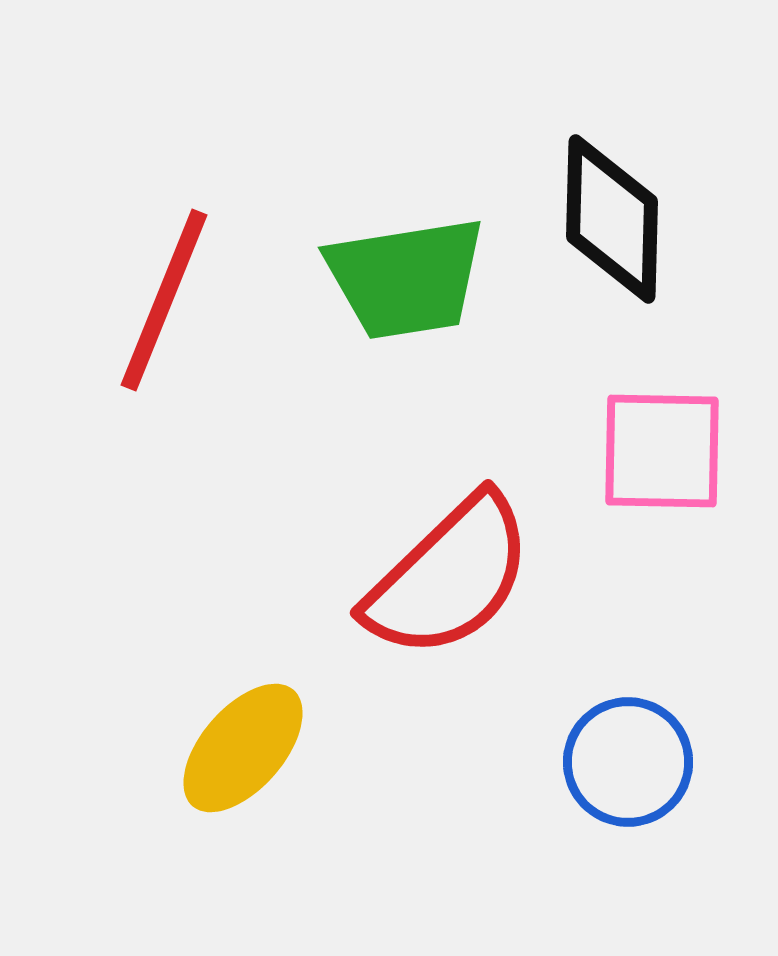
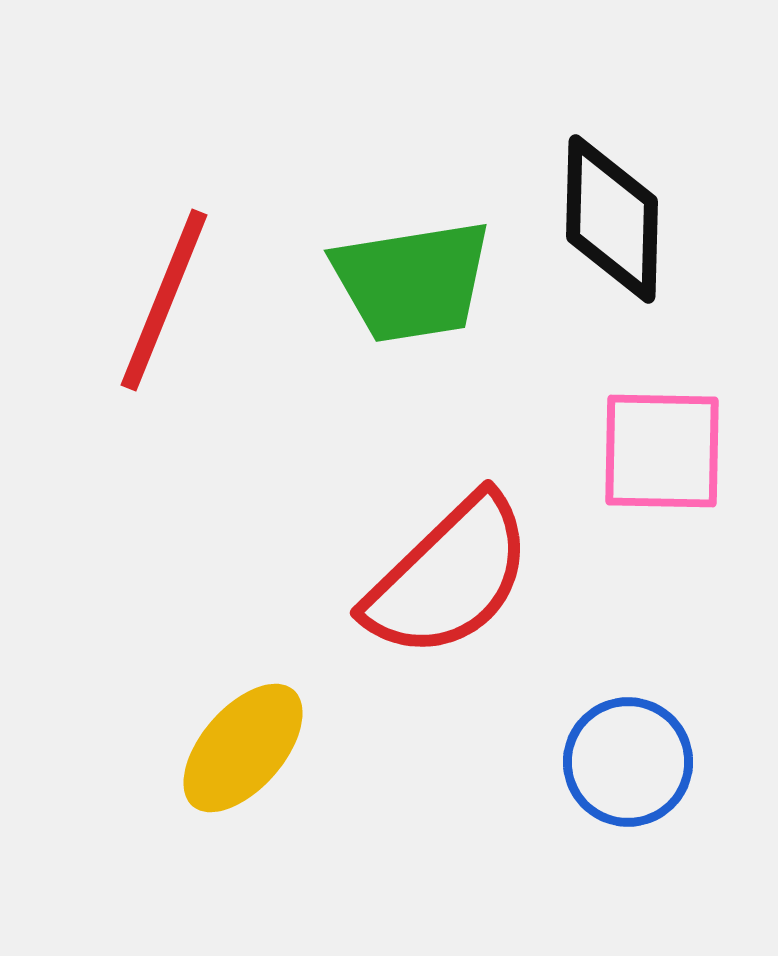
green trapezoid: moved 6 px right, 3 px down
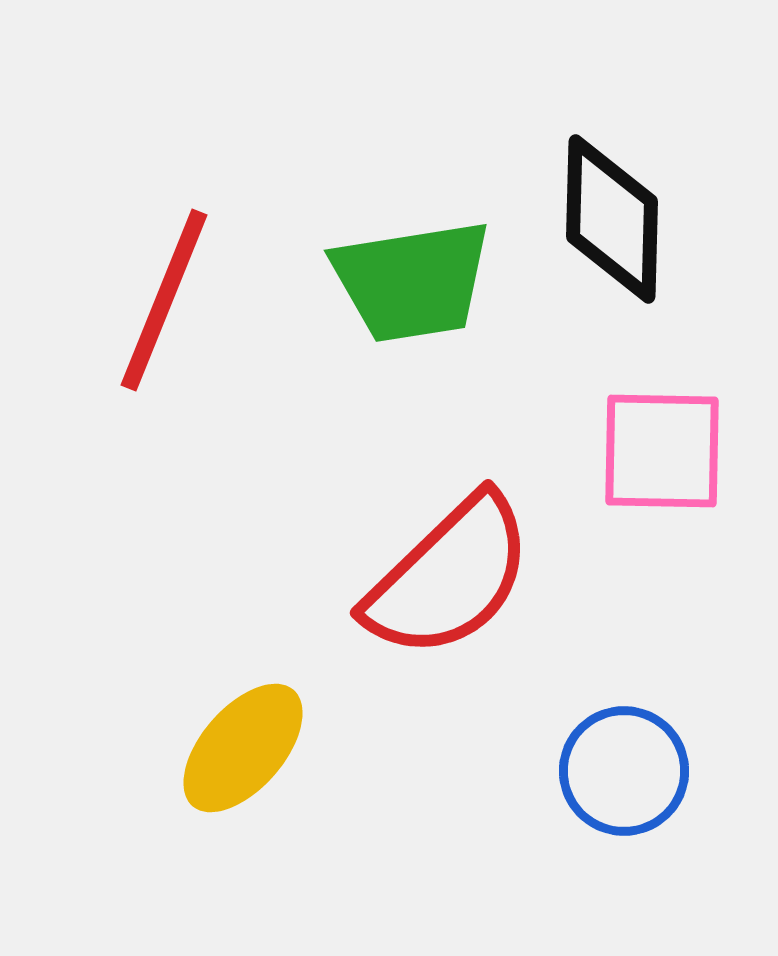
blue circle: moved 4 px left, 9 px down
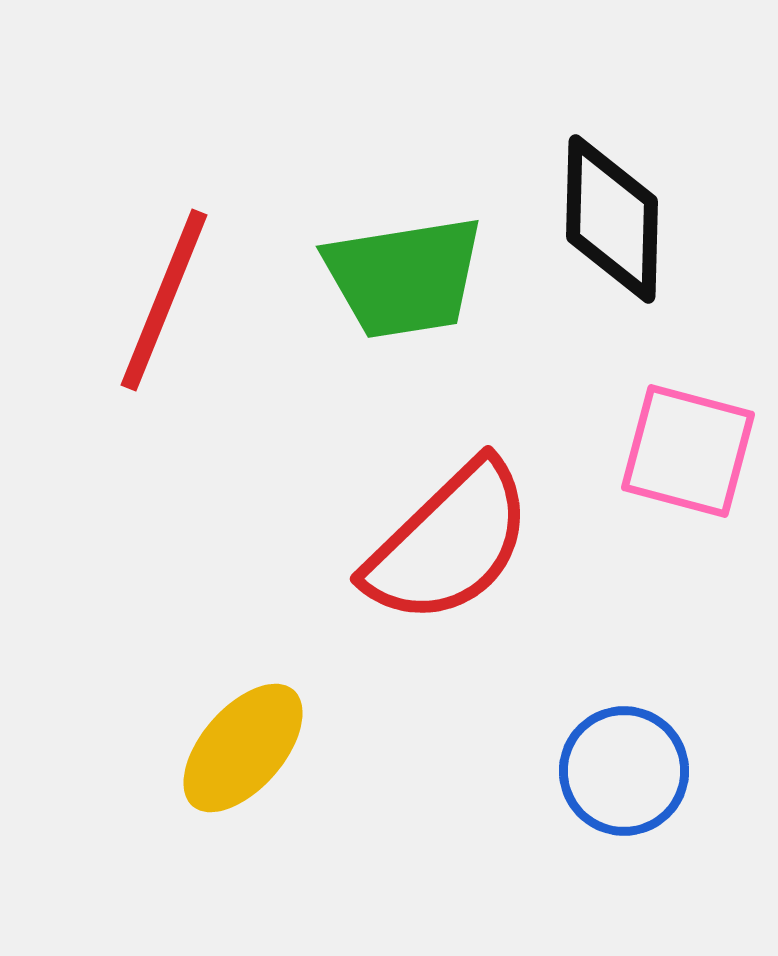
green trapezoid: moved 8 px left, 4 px up
pink square: moved 26 px right; rotated 14 degrees clockwise
red semicircle: moved 34 px up
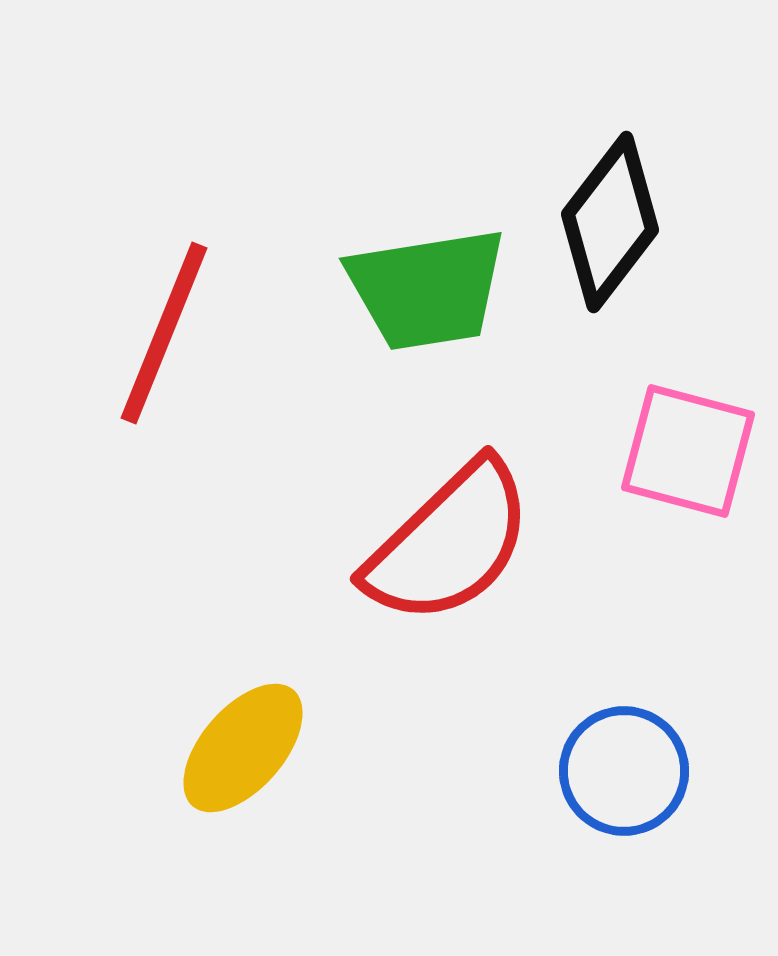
black diamond: moved 2 px left, 3 px down; rotated 36 degrees clockwise
green trapezoid: moved 23 px right, 12 px down
red line: moved 33 px down
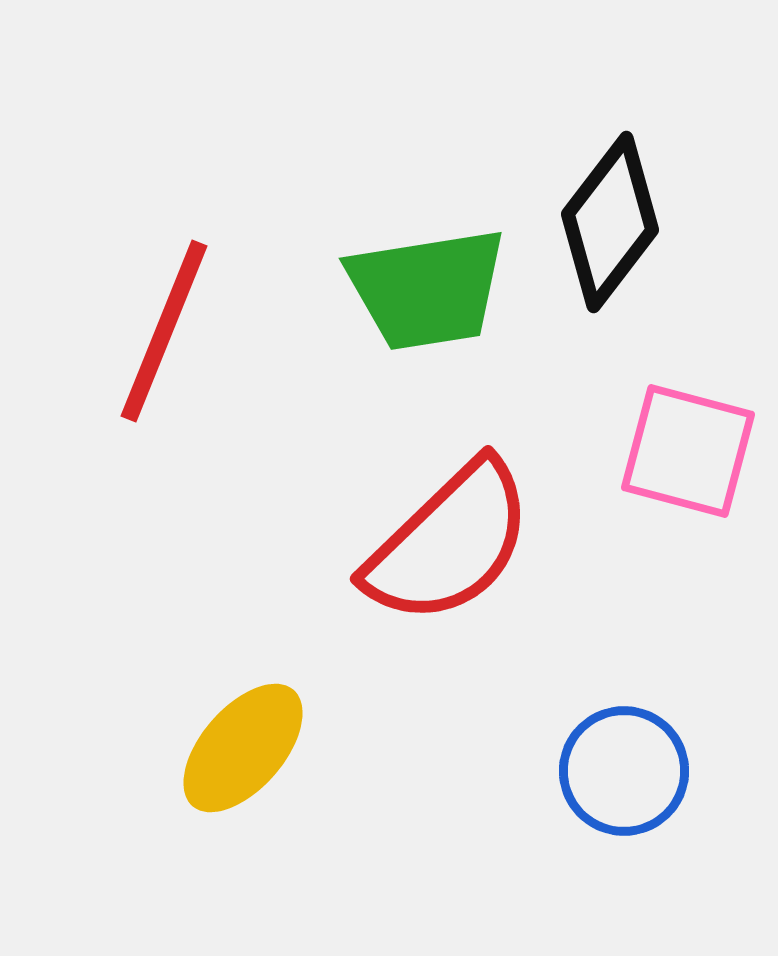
red line: moved 2 px up
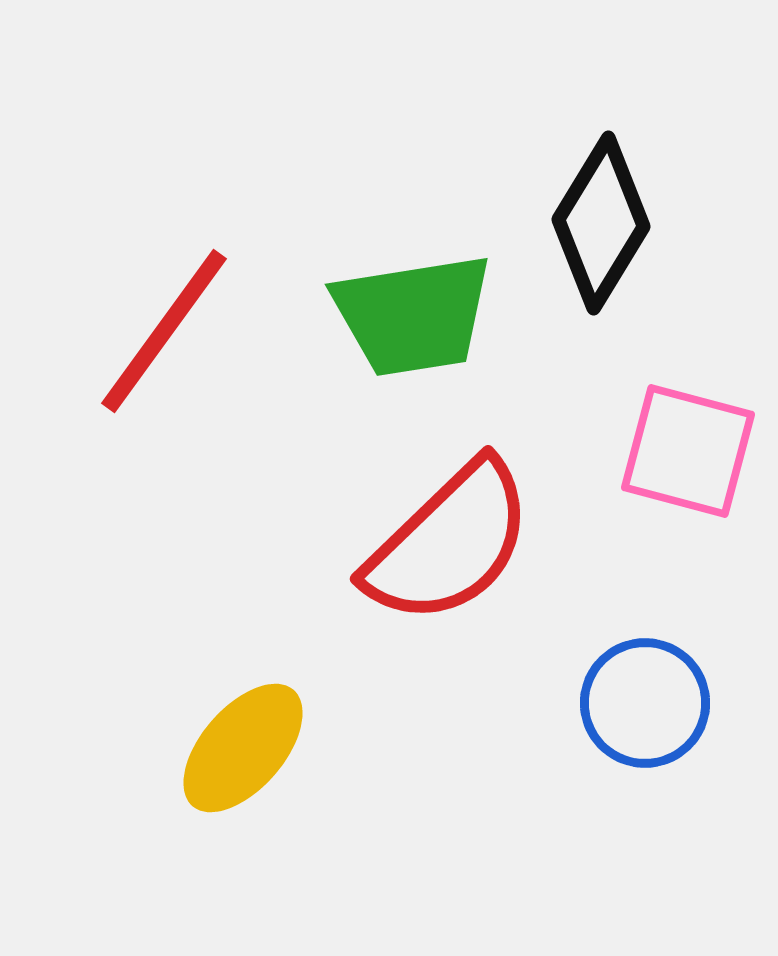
black diamond: moved 9 px left, 1 px down; rotated 6 degrees counterclockwise
green trapezoid: moved 14 px left, 26 px down
red line: rotated 14 degrees clockwise
blue circle: moved 21 px right, 68 px up
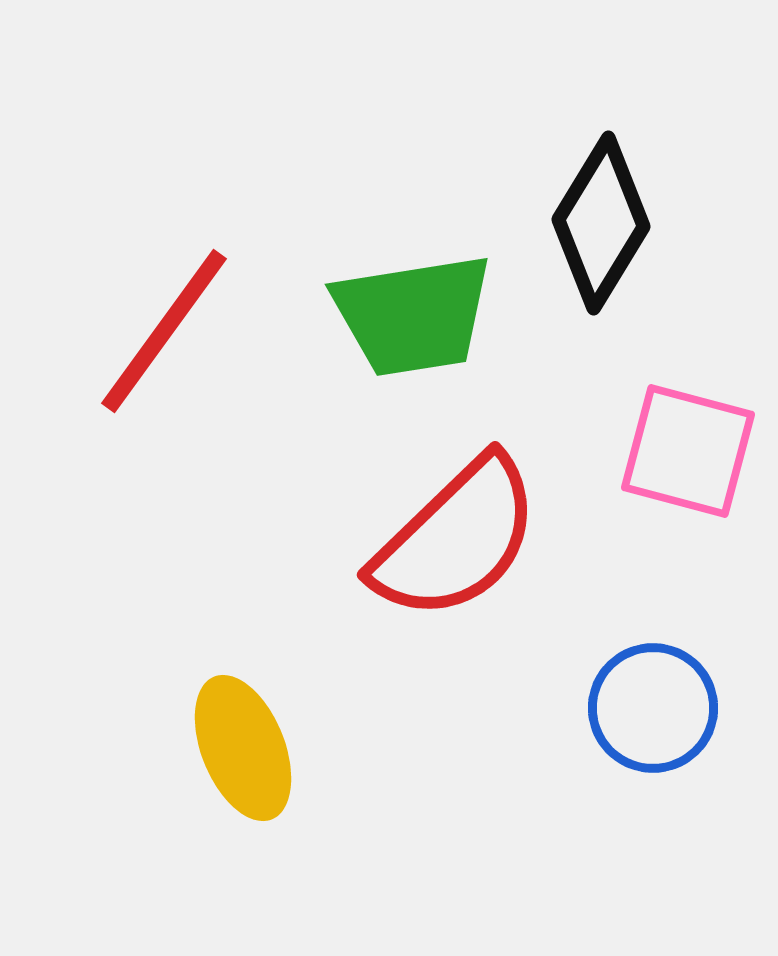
red semicircle: moved 7 px right, 4 px up
blue circle: moved 8 px right, 5 px down
yellow ellipse: rotated 63 degrees counterclockwise
